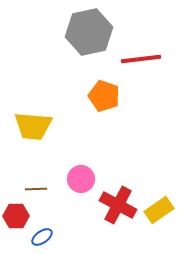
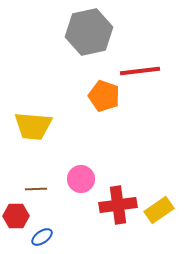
red line: moved 1 px left, 12 px down
red cross: rotated 36 degrees counterclockwise
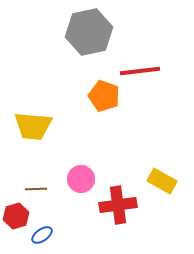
yellow rectangle: moved 3 px right, 29 px up; rotated 64 degrees clockwise
red hexagon: rotated 15 degrees counterclockwise
blue ellipse: moved 2 px up
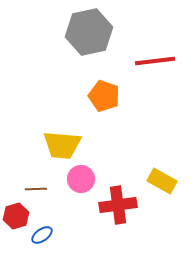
red line: moved 15 px right, 10 px up
yellow trapezoid: moved 29 px right, 19 px down
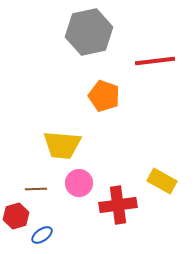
pink circle: moved 2 px left, 4 px down
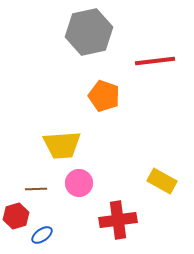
yellow trapezoid: rotated 9 degrees counterclockwise
red cross: moved 15 px down
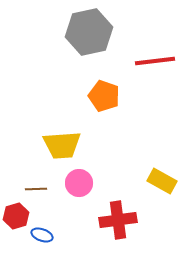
blue ellipse: rotated 55 degrees clockwise
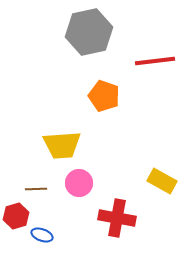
red cross: moved 1 px left, 2 px up; rotated 18 degrees clockwise
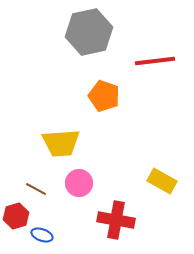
yellow trapezoid: moved 1 px left, 2 px up
brown line: rotated 30 degrees clockwise
red cross: moved 1 px left, 2 px down
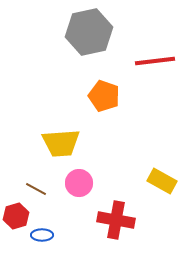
blue ellipse: rotated 20 degrees counterclockwise
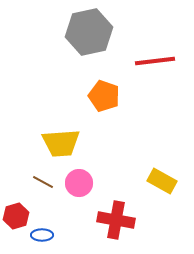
brown line: moved 7 px right, 7 px up
